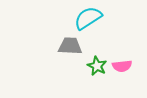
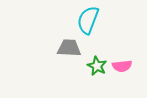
cyan semicircle: moved 2 px down; rotated 36 degrees counterclockwise
gray trapezoid: moved 1 px left, 2 px down
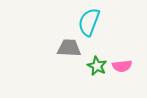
cyan semicircle: moved 1 px right, 2 px down
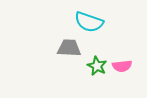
cyan semicircle: rotated 92 degrees counterclockwise
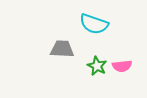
cyan semicircle: moved 5 px right, 2 px down
gray trapezoid: moved 7 px left, 1 px down
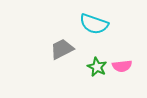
gray trapezoid: rotated 30 degrees counterclockwise
green star: moved 1 px down
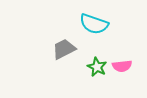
gray trapezoid: moved 2 px right
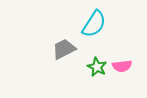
cyan semicircle: rotated 76 degrees counterclockwise
